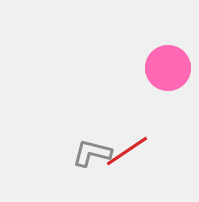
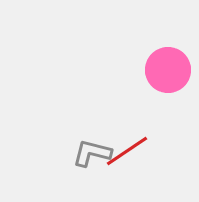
pink circle: moved 2 px down
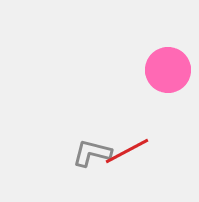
red line: rotated 6 degrees clockwise
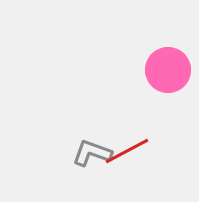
gray L-shape: rotated 6 degrees clockwise
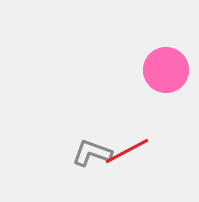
pink circle: moved 2 px left
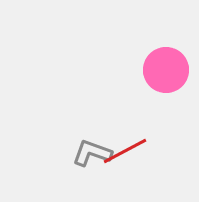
red line: moved 2 px left
